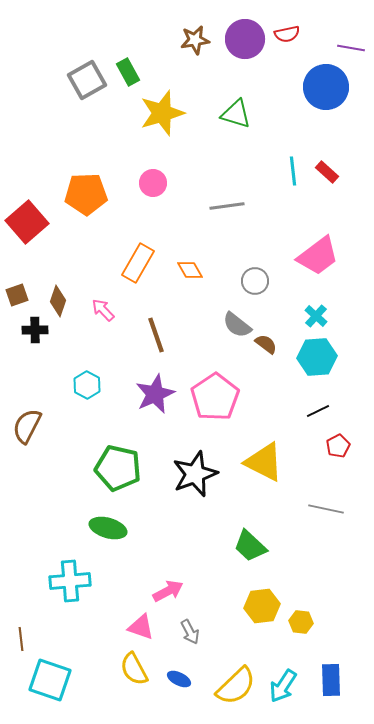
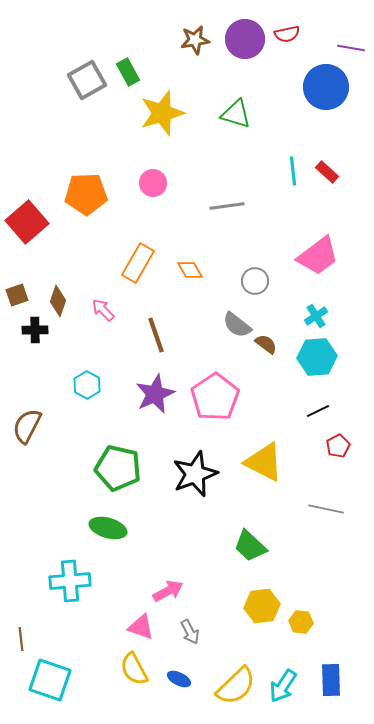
cyan cross at (316, 316): rotated 15 degrees clockwise
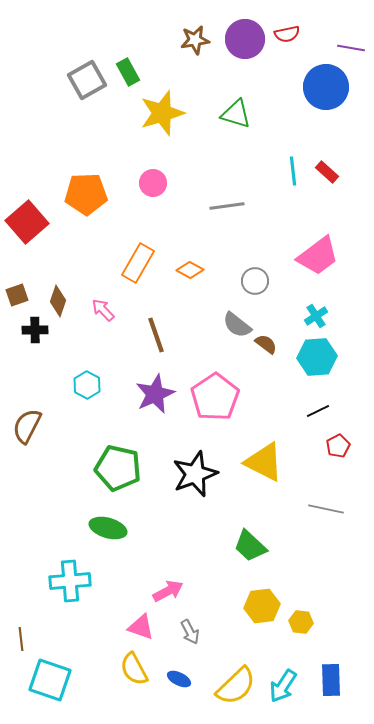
orange diamond at (190, 270): rotated 32 degrees counterclockwise
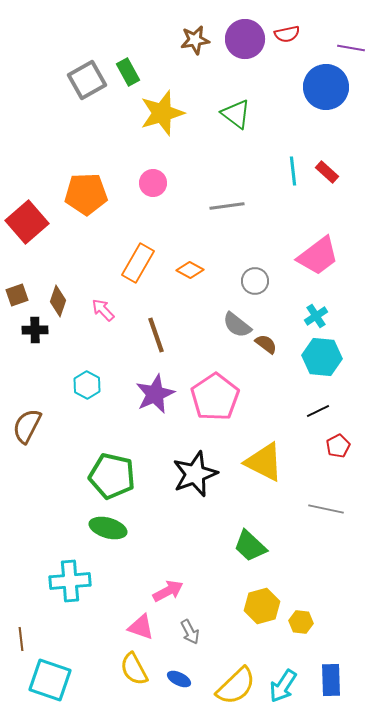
green triangle at (236, 114): rotated 20 degrees clockwise
cyan hexagon at (317, 357): moved 5 px right; rotated 9 degrees clockwise
green pentagon at (118, 468): moved 6 px left, 8 px down
yellow hexagon at (262, 606): rotated 8 degrees counterclockwise
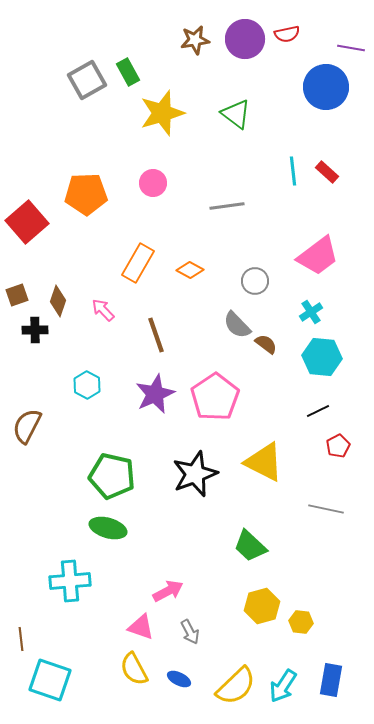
cyan cross at (316, 316): moved 5 px left, 4 px up
gray semicircle at (237, 325): rotated 8 degrees clockwise
blue rectangle at (331, 680): rotated 12 degrees clockwise
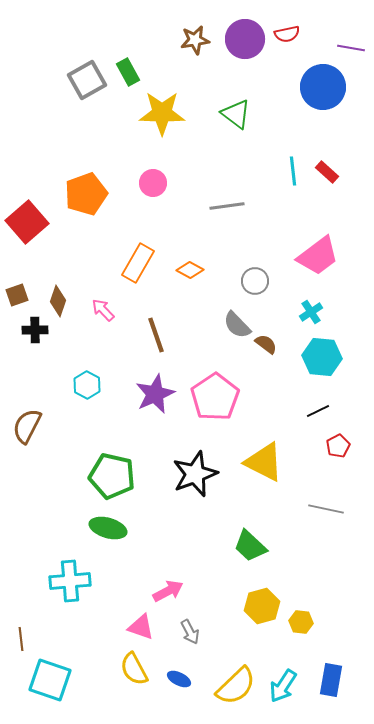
blue circle at (326, 87): moved 3 px left
yellow star at (162, 113): rotated 18 degrees clockwise
orange pentagon at (86, 194): rotated 18 degrees counterclockwise
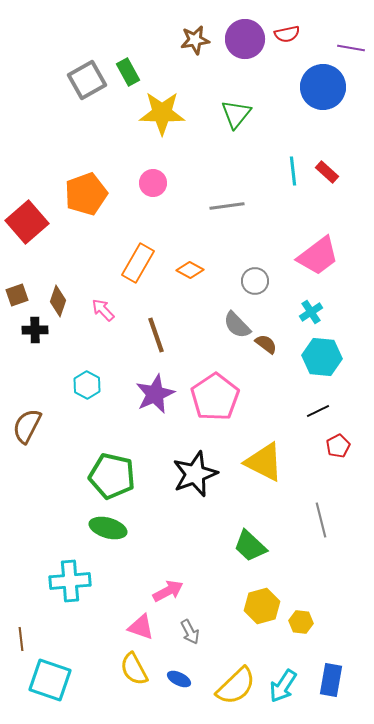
green triangle at (236, 114): rotated 32 degrees clockwise
gray line at (326, 509): moved 5 px left, 11 px down; rotated 64 degrees clockwise
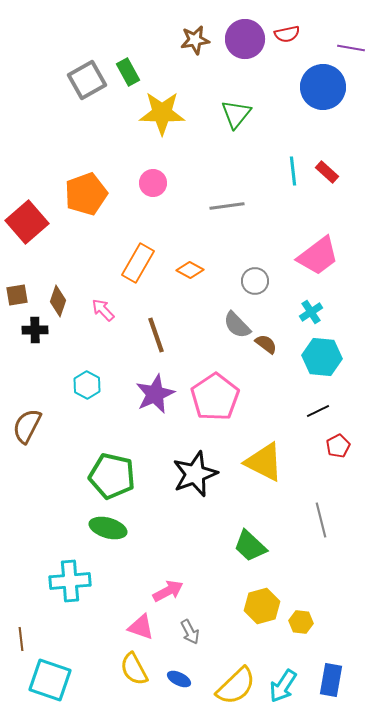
brown square at (17, 295): rotated 10 degrees clockwise
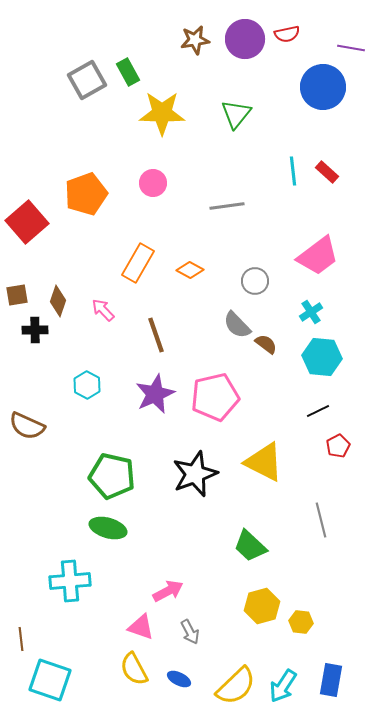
pink pentagon at (215, 397): rotated 21 degrees clockwise
brown semicircle at (27, 426): rotated 93 degrees counterclockwise
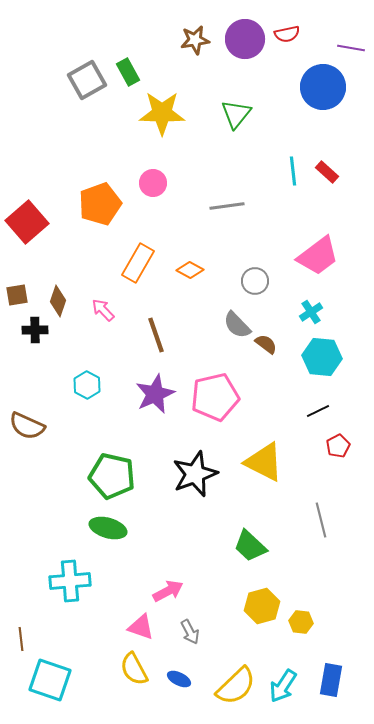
orange pentagon at (86, 194): moved 14 px right, 10 px down
